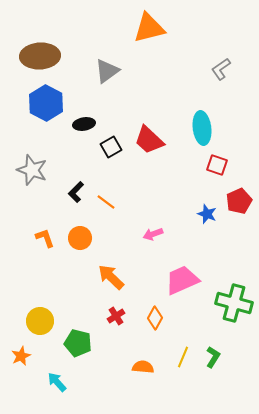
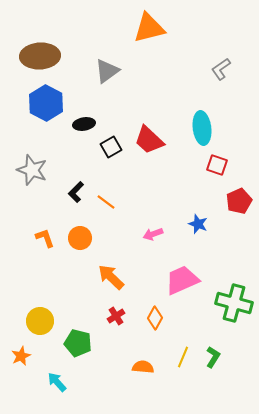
blue star: moved 9 px left, 10 px down
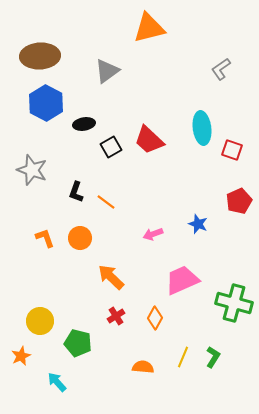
red square: moved 15 px right, 15 px up
black L-shape: rotated 25 degrees counterclockwise
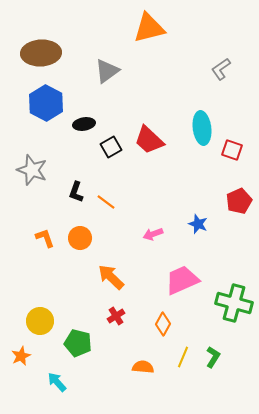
brown ellipse: moved 1 px right, 3 px up
orange diamond: moved 8 px right, 6 px down
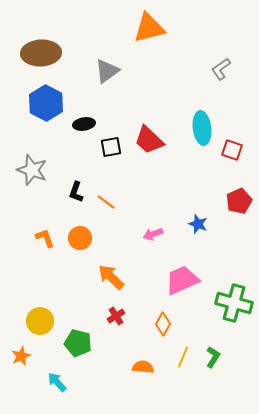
black square: rotated 20 degrees clockwise
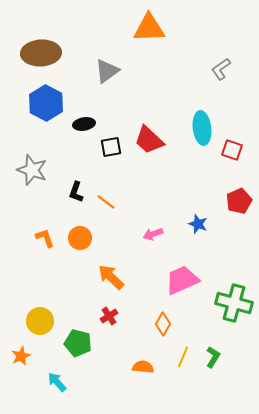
orange triangle: rotated 12 degrees clockwise
red cross: moved 7 px left
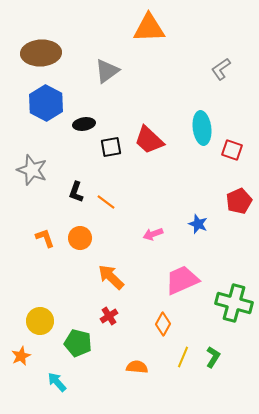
orange semicircle: moved 6 px left
